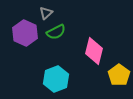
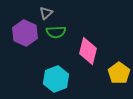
green semicircle: rotated 24 degrees clockwise
pink diamond: moved 6 px left
yellow pentagon: moved 2 px up
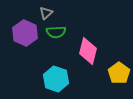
cyan hexagon: rotated 20 degrees counterclockwise
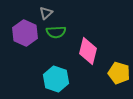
yellow pentagon: rotated 20 degrees counterclockwise
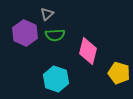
gray triangle: moved 1 px right, 1 px down
green semicircle: moved 1 px left, 3 px down
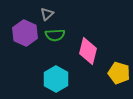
cyan hexagon: rotated 10 degrees clockwise
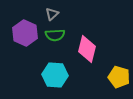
gray triangle: moved 5 px right
pink diamond: moved 1 px left, 2 px up
yellow pentagon: moved 4 px down
cyan hexagon: moved 1 px left, 4 px up; rotated 25 degrees counterclockwise
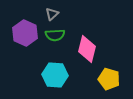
yellow pentagon: moved 10 px left, 2 px down
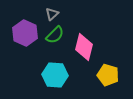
green semicircle: rotated 42 degrees counterclockwise
pink diamond: moved 3 px left, 2 px up
yellow pentagon: moved 1 px left, 4 px up
